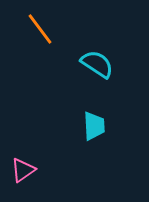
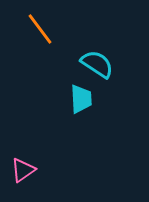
cyan trapezoid: moved 13 px left, 27 px up
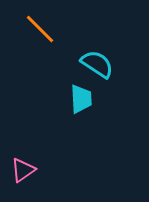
orange line: rotated 8 degrees counterclockwise
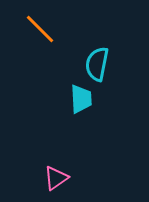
cyan semicircle: rotated 112 degrees counterclockwise
pink triangle: moved 33 px right, 8 px down
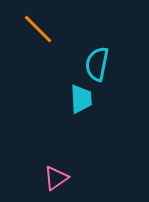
orange line: moved 2 px left
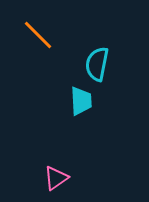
orange line: moved 6 px down
cyan trapezoid: moved 2 px down
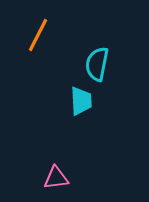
orange line: rotated 72 degrees clockwise
pink triangle: rotated 28 degrees clockwise
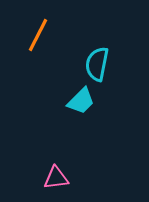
cyan trapezoid: rotated 48 degrees clockwise
